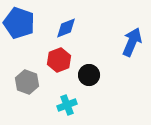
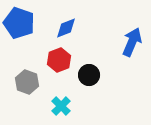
cyan cross: moved 6 px left, 1 px down; rotated 24 degrees counterclockwise
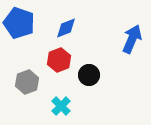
blue arrow: moved 3 px up
gray hexagon: rotated 20 degrees clockwise
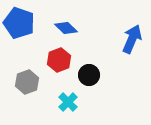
blue diamond: rotated 65 degrees clockwise
cyan cross: moved 7 px right, 4 px up
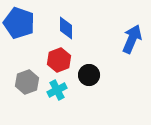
blue diamond: rotated 45 degrees clockwise
cyan cross: moved 11 px left, 12 px up; rotated 18 degrees clockwise
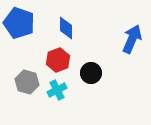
red hexagon: moved 1 px left
black circle: moved 2 px right, 2 px up
gray hexagon: rotated 25 degrees counterclockwise
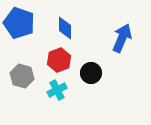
blue diamond: moved 1 px left
blue arrow: moved 10 px left, 1 px up
red hexagon: moved 1 px right
gray hexagon: moved 5 px left, 6 px up
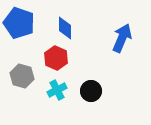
red hexagon: moved 3 px left, 2 px up; rotated 15 degrees counterclockwise
black circle: moved 18 px down
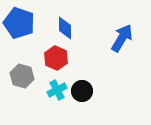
blue arrow: rotated 8 degrees clockwise
black circle: moved 9 px left
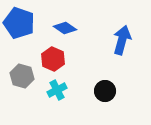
blue diamond: rotated 55 degrees counterclockwise
blue arrow: moved 2 px down; rotated 16 degrees counterclockwise
red hexagon: moved 3 px left, 1 px down
black circle: moved 23 px right
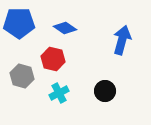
blue pentagon: rotated 20 degrees counterclockwise
red hexagon: rotated 10 degrees counterclockwise
cyan cross: moved 2 px right, 3 px down
